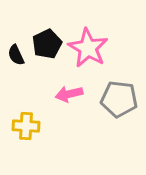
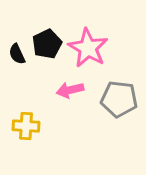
black semicircle: moved 1 px right, 1 px up
pink arrow: moved 1 px right, 4 px up
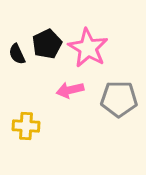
gray pentagon: rotated 6 degrees counterclockwise
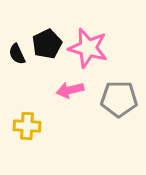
pink star: rotated 15 degrees counterclockwise
yellow cross: moved 1 px right
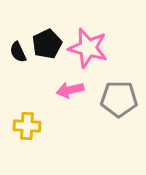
black semicircle: moved 1 px right, 2 px up
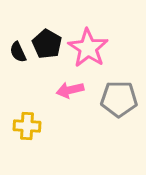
black pentagon: rotated 16 degrees counterclockwise
pink star: rotated 18 degrees clockwise
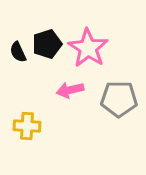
black pentagon: rotated 24 degrees clockwise
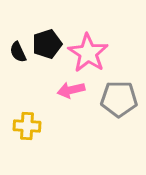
pink star: moved 5 px down
pink arrow: moved 1 px right
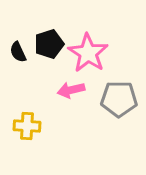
black pentagon: moved 2 px right
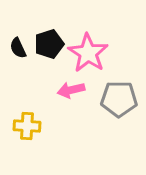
black semicircle: moved 4 px up
